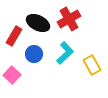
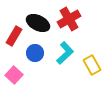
blue circle: moved 1 px right, 1 px up
pink square: moved 2 px right
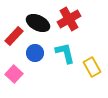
red rectangle: rotated 12 degrees clockwise
cyan L-shape: rotated 60 degrees counterclockwise
yellow rectangle: moved 2 px down
pink square: moved 1 px up
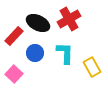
cyan L-shape: rotated 15 degrees clockwise
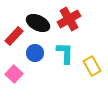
yellow rectangle: moved 1 px up
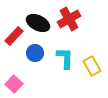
cyan L-shape: moved 5 px down
pink square: moved 10 px down
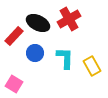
pink square: rotated 12 degrees counterclockwise
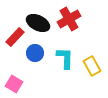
red rectangle: moved 1 px right, 1 px down
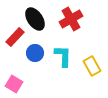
red cross: moved 2 px right
black ellipse: moved 3 px left, 4 px up; rotated 30 degrees clockwise
cyan L-shape: moved 2 px left, 2 px up
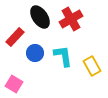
black ellipse: moved 5 px right, 2 px up
cyan L-shape: rotated 10 degrees counterclockwise
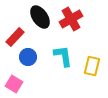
blue circle: moved 7 px left, 4 px down
yellow rectangle: rotated 42 degrees clockwise
